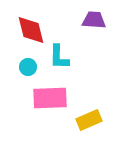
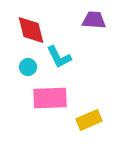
cyan L-shape: rotated 28 degrees counterclockwise
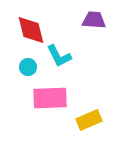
cyan L-shape: moved 1 px up
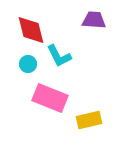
cyan circle: moved 3 px up
pink rectangle: rotated 24 degrees clockwise
yellow rectangle: rotated 10 degrees clockwise
